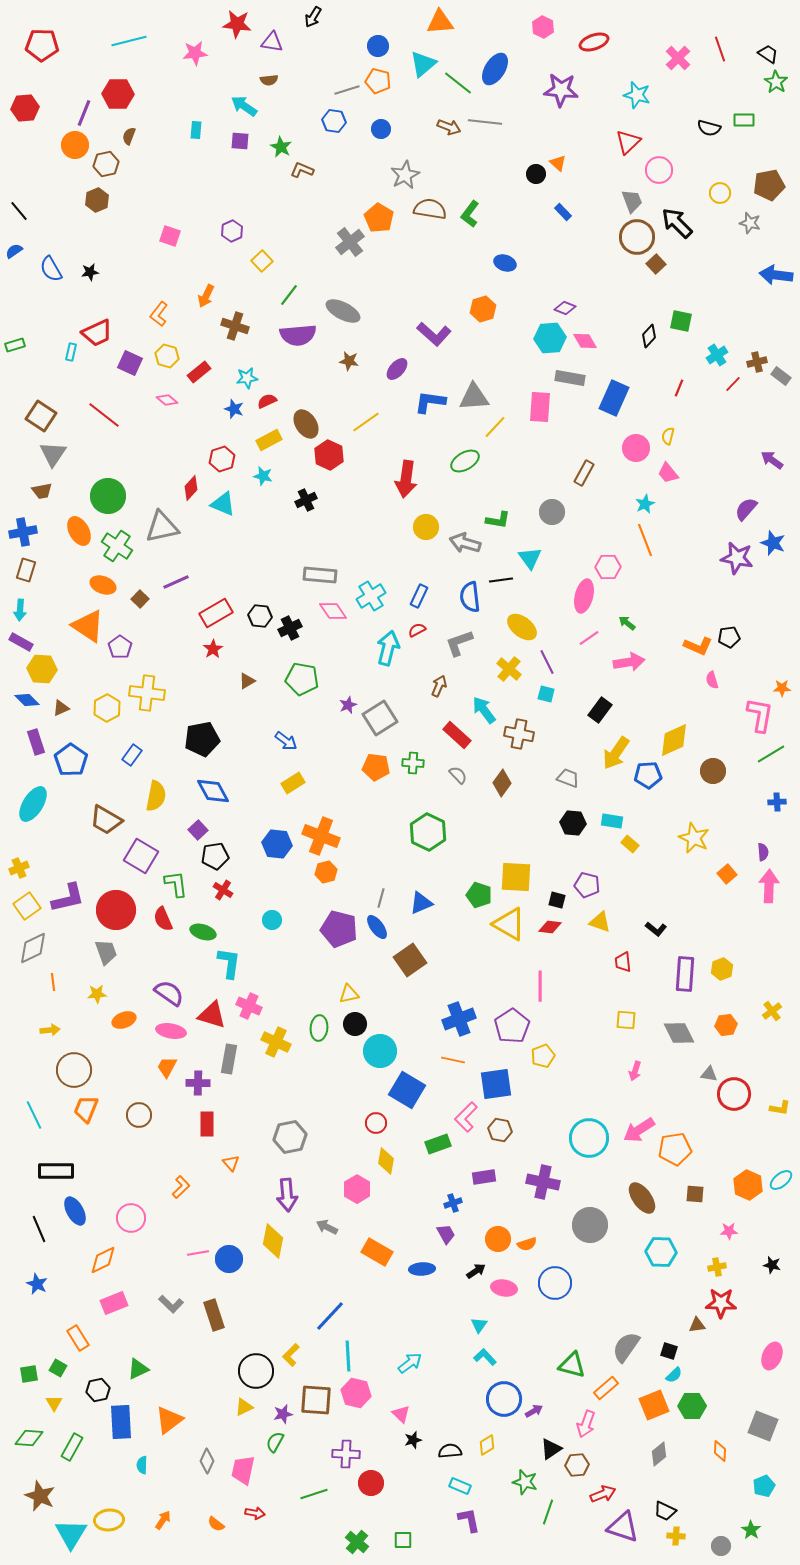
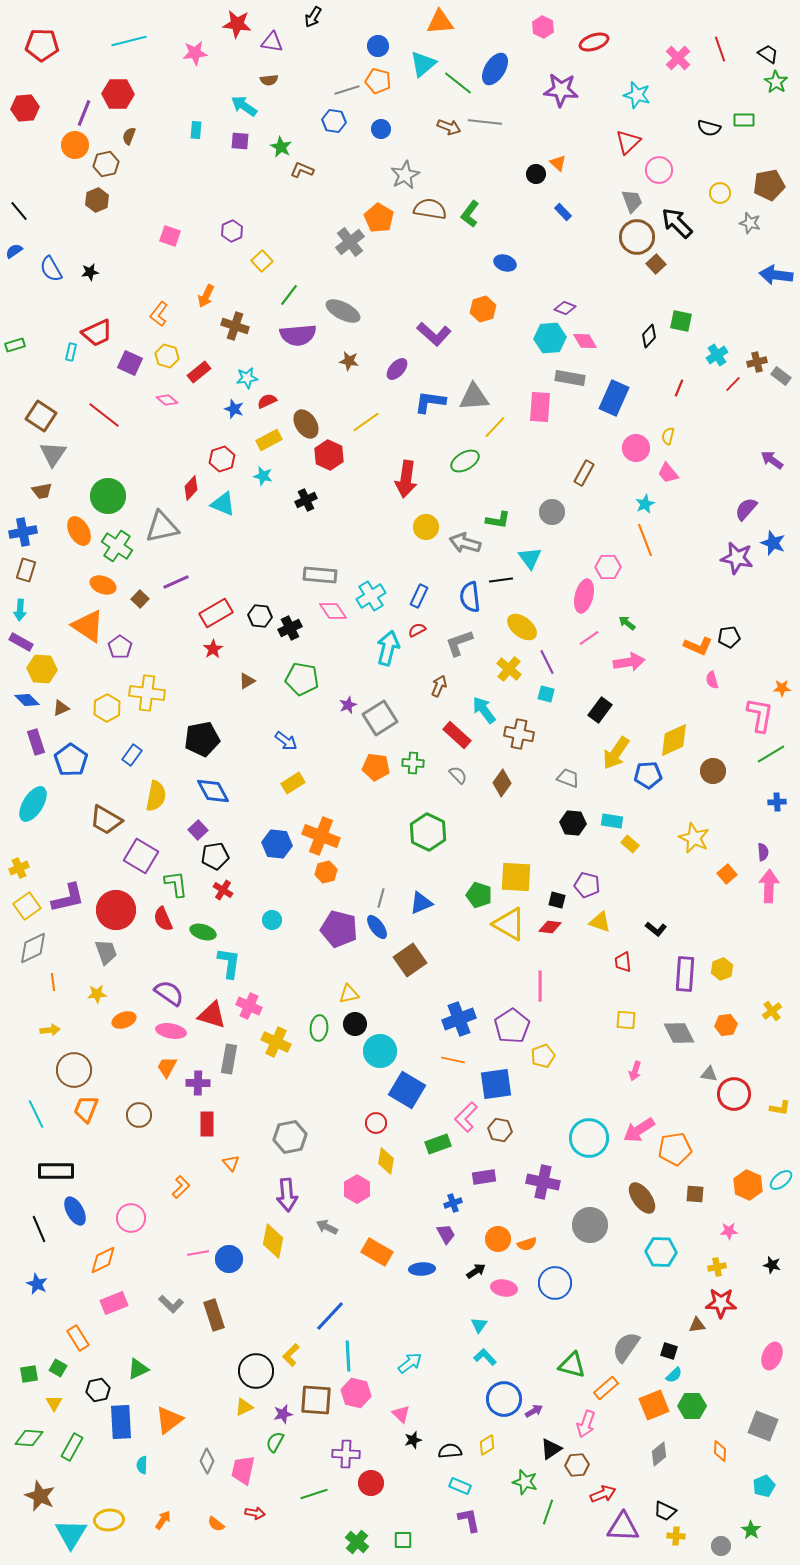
cyan line at (34, 1115): moved 2 px right, 1 px up
purple triangle at (623, 1527): rotated 16 degrees counterclockwise
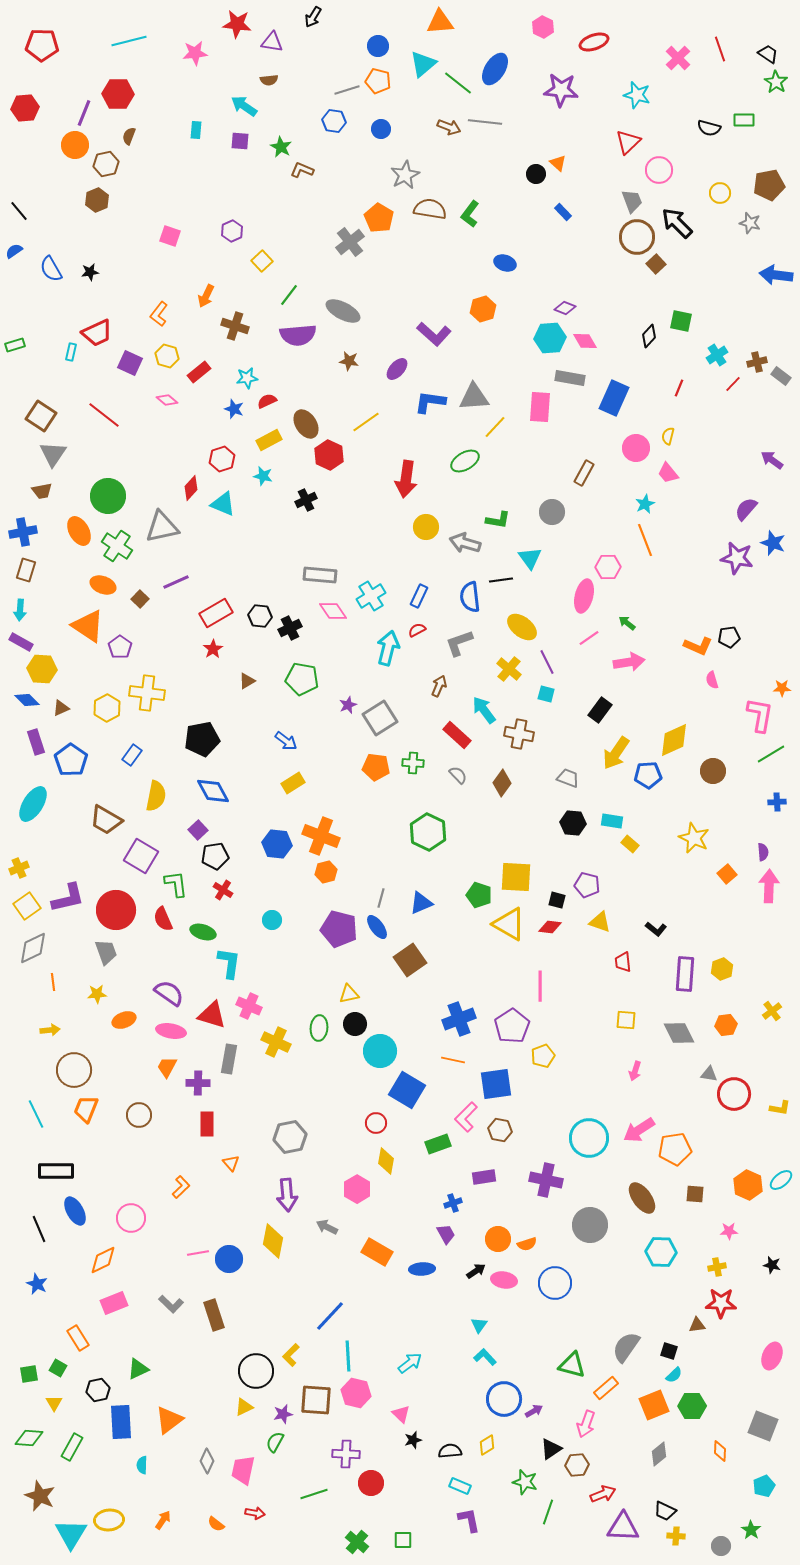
purple cross at (543, 1182): moved 3 px right, 2 px up
pink ellipse at (504, 1288): moved 8 px up
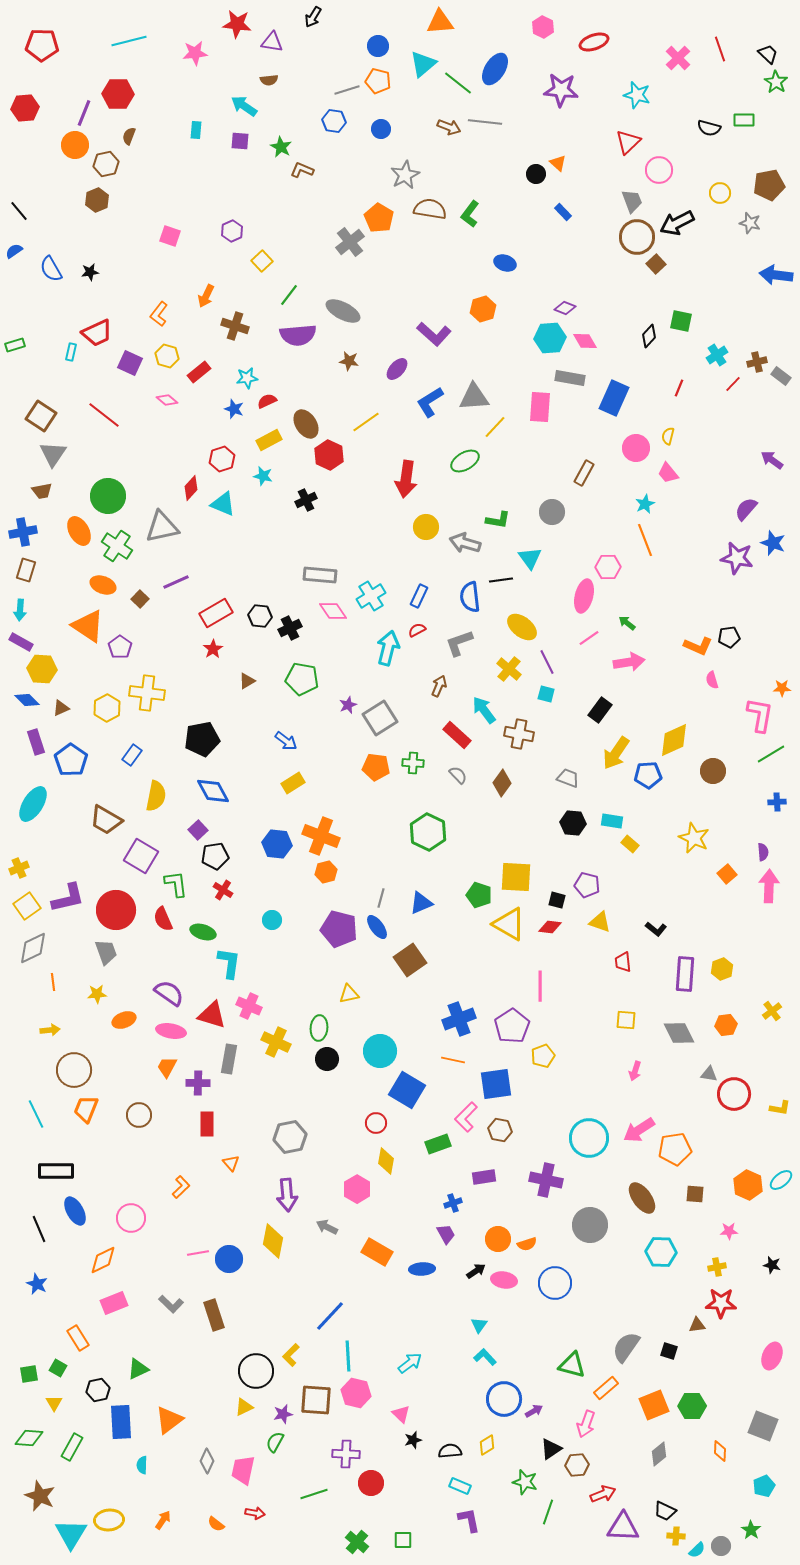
black trapezoid at (768, 54): rotated 10 degrees clockwise
black arrow at (677, 223): rotated 72 degrees counterclockwise
blue L-shape at (430, 402): rotated 40 degrees counterclockwise
black circle at (355, 1024): moved 28 px left, 35 px down
cyan semicircle at (674, 1375): moved 23 px right, 175 px down
